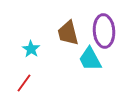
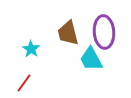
purple ellipse: moved 1 px down
cyan trapezoid: moved 1 px right
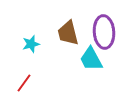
cyan star: moved 5 px up; rotated 24 degrees clockwise
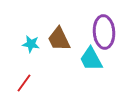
brown trapezoid: moved 9 px left, 6 px down; rotated 12 degrees counterclockwise
cyan star: rotated 24 degrees clockwise
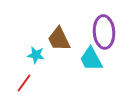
cyan star: moved 5 px right, 11 px down
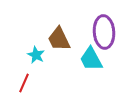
cyan star: rotated 18 degrees clockwise
red line: rotated 12 degrees counterclockwise
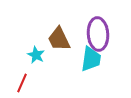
purple ellipse: moved 6 px left, 2 px down
cyan trapezoid: rotated 144 degrees counterclockwise
red line: moved 2 px left
